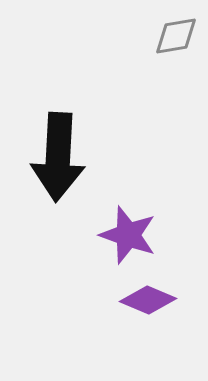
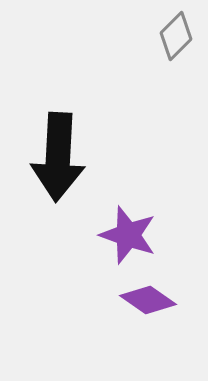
gray diamond: rotated 36 degrees counterclockwise
purple diamond: rotated 12 degrees clockwise
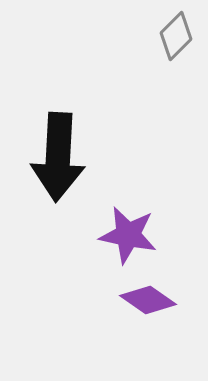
purple star: rotated 8 degrees counterclockwise
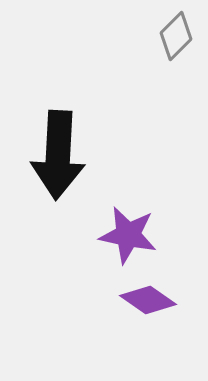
black arrow: moved 2 px up
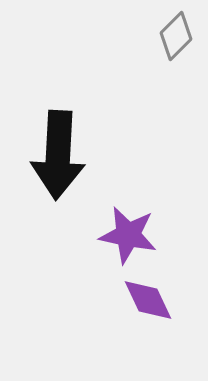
purple diamond: rotated 30 degrees clockwise
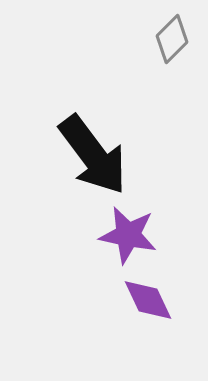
gray diamond: moved 4 px left, 3 px down
black arrow: moved 35 px right; rotated 40 degrees counterclockwise
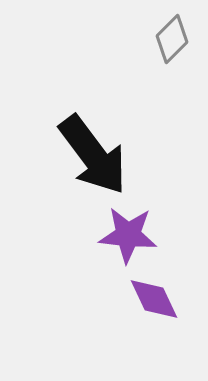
purple star: rotated 6 degrees counterclockwise
purple diamond: moved 6 px right, 1 px up
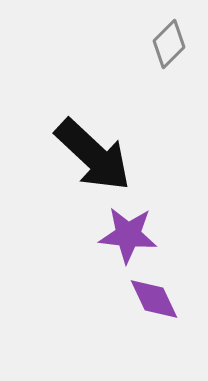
gray diamond: moved 3 px left, 5 px down
black arrow: rotated 10 degrees counterclockwise
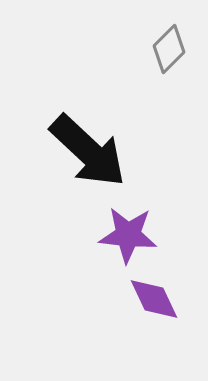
gray diamond: moved 5 px down
black arrow: moved 5 px left, 4 px up
